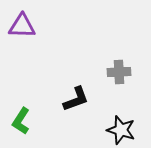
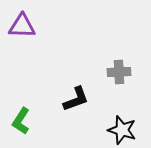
black star: moved 1 px right
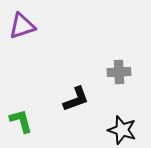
purple triangle: rotated 20 degrees counterclockwise
green L-shape: rotated 132 degrees clockwise
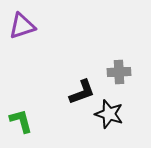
black L-shape: moved 6 px right, 7 px up
black star: moved 13 px left, 16 px up
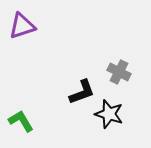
gray cross: rotated 30 degrees clockwise
green L-shape: rotated 16 degrees counterclockwise
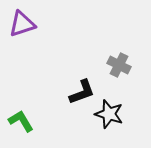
purple triangle: moved 2 px up
gray cross: moved 7 px up
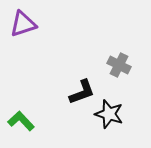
purple triangle: moved 1 px right
green L-shape: rotated 12 degrees counterclockwise
